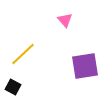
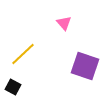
pink triangle: moved 1 px left, 3 px down
purple square: rotated 28 degrees clockwise
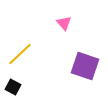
yellow line: moved 3 px left
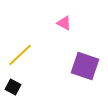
pink triangle: rotated 21 degrees counterclockwise
yellow line: moved 1 px down
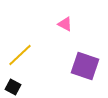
pink triangle: moved 1 px right, 1 px down
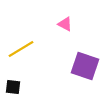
yellow line: moved 1 px right, 6 px up; rotated 12 degrees clockwise
black square: rotated 21 degrees counterclockwise
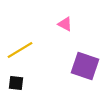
yellow line: moved 1 px left, 1 px down
black square: moved 3 px right, 4 px up
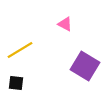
purple square: rotated 12 degrees clockwise
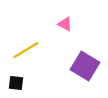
yellow line: moved 6 px right
